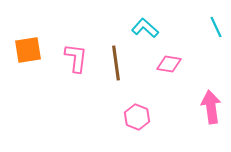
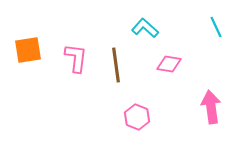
brown line: moved 2 px down
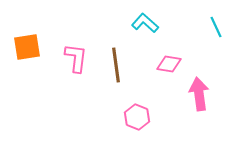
cyan L-shape: moved 5 px up
orange square: moved 1 px left, 3 px up
pink arrow: moved 12 px left, 13 px up
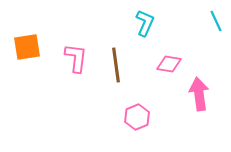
cyan L-shape: rotated 72 degrees clockwise
cyan line: moved 6 px up
pink hexagon: rotated 15 degrees clockwise
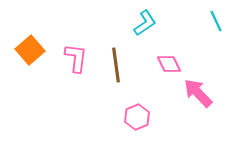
cyan L-shape: rotated 32 degrees clockwise
orange square: moved 3 px right, 3 px down; rotated 32 degrees counterclockwise
pink diamond: rotated 55 degrees clockwise
pink arrow: moved 1 px left, 1 px up; rotated 36 degrees counterclockwise
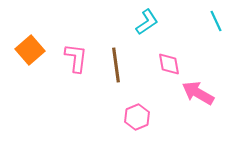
cyan L-shape: moved 2 px right, 1 px up
pink diamond: rotated 15 degrees clockwise
pink arrow: rotated 16 degrees counterclockwise
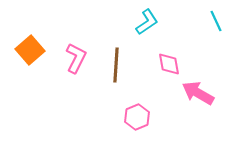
pink L-shape: rotated 20 degrees clockwise
brown line: rotated 12 degrees clockwise
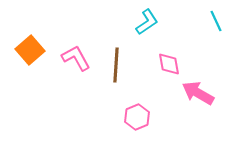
pink L-shape: rotated 56 degrees counterclockwise
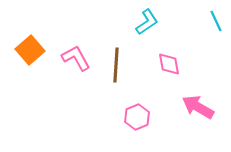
pink arrow: moved 14 px down
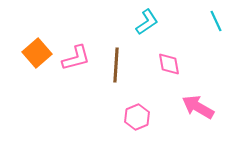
orange square: moved 7 px right, 3 px down
pink L-shape: rotated 104 degrees clockwise
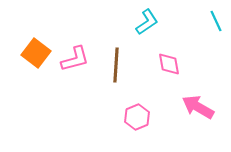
orange square: moved 1 px left; rotated 12 degrees counterclockwise
pink L-shape: moved 1 px left, 1 px down
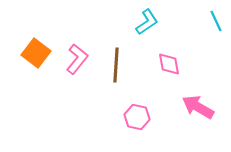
pink L-shape: moved 2 px right; rotated 36 degrees counterclockwise
pink hexagon: rotated 25 degrees counterclockwise
